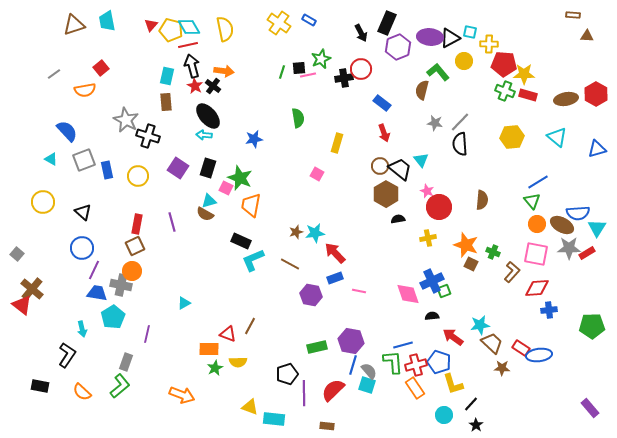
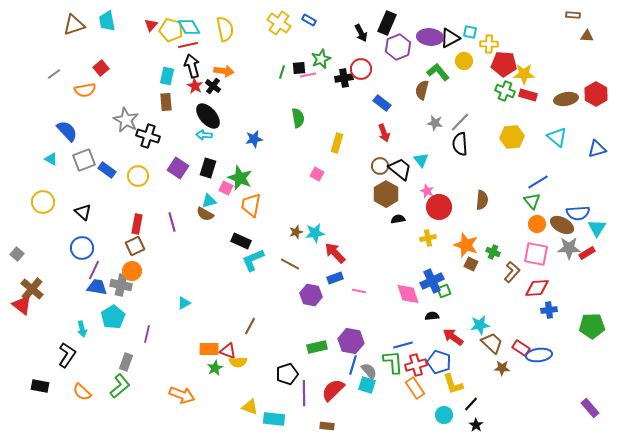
blue rectangle at (107, 170): rotated 42 degrees counterclockwise
blue trapezoid at (97, 293): moved 6 px up
red triangle at (228, 334): moved 17 px down
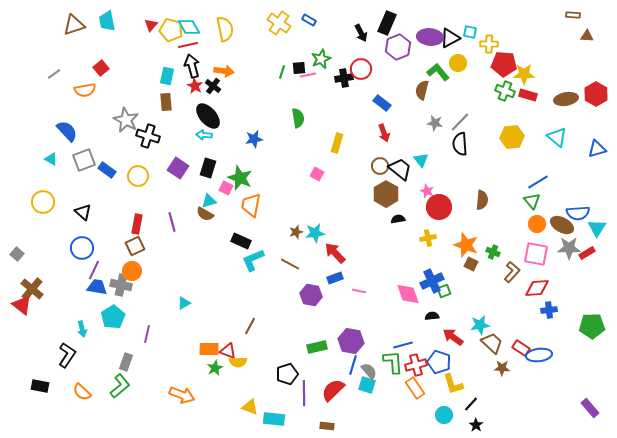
yellow circle at (464, 61): moved 6 px left, 2 px down
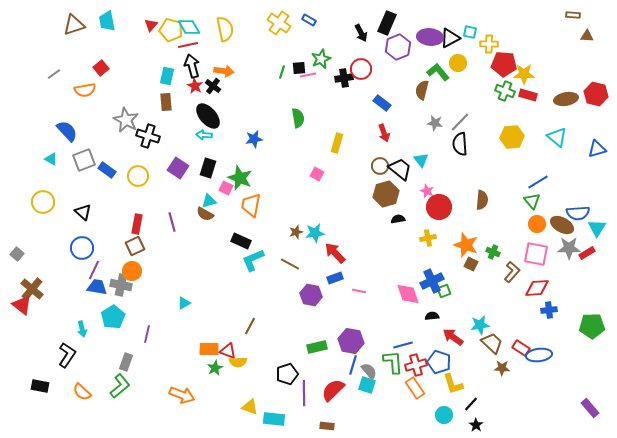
red hexagon at (596, 94): rotated 15 degrees counterclockwise
brown hexagon at (386, 194): rotated 15 degrees clockwise
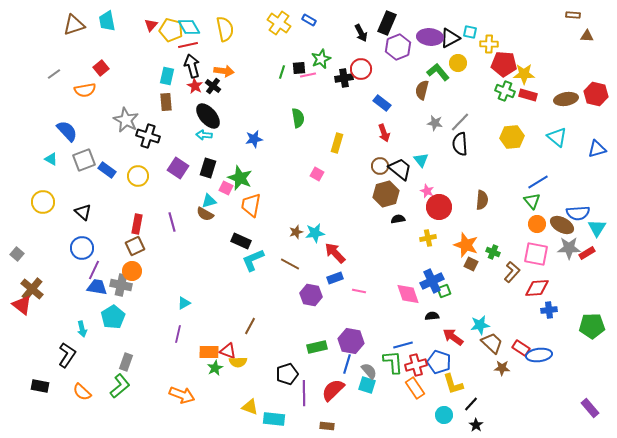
purple line at (147, 334): moved 31 px right
orange rectangle at (209, 349): moved 3 px down
blue line at (353, 365): moved 6 px left, 1 px up
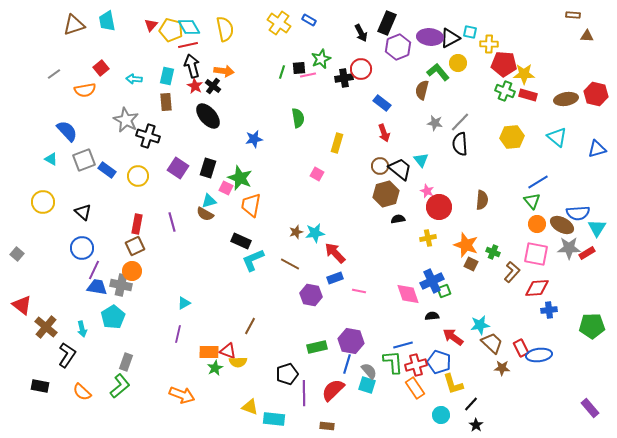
cyan arrow at (204, 135): moved 70 px left, 56 px up
brown cross at (32, 289): moved 14 px right, 38 px down
red rectangle at (521, 348): rotated 30 degrees clockwise
cyan circle at (444, 415): moved 3 px left
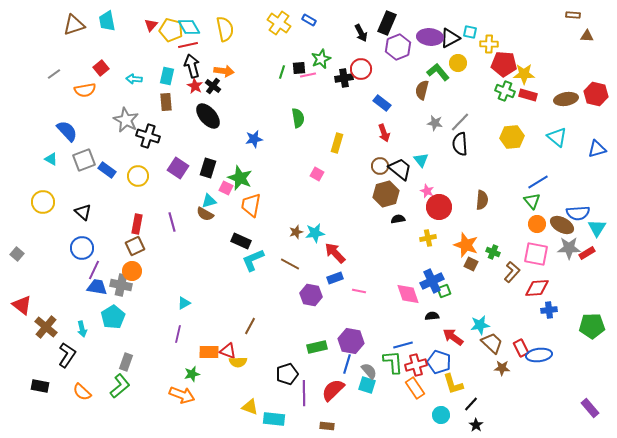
green star at (215, 368): moved 23 px left, 6 px down; rotated 14 degrees clockwise
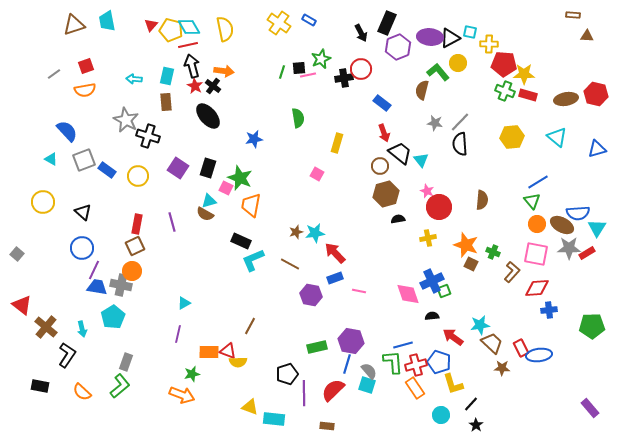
red square at (101, 68): moved 15 px left, 2 px up; rotated 21 degrees clockwise
black trapezoid at (400, 169): moved 16 px up
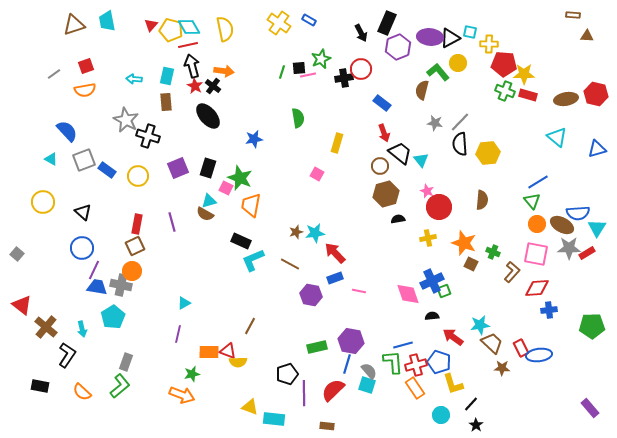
yellow hexagon at (512, 137): moved 24 px left, 16 px down
purple square at (178, 168): rotated 35 degrees clockwise
orange star at (466, 245): moved 2 px left, 2 px up
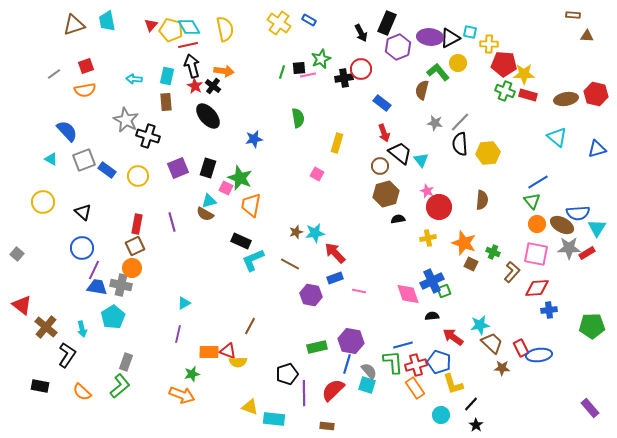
orange circle at (132, 271): moved 3 px up
